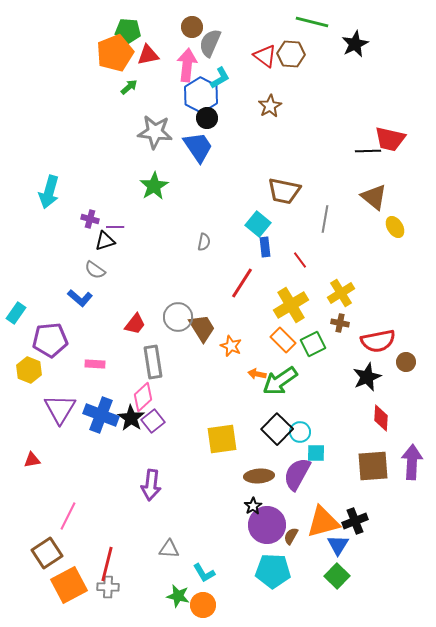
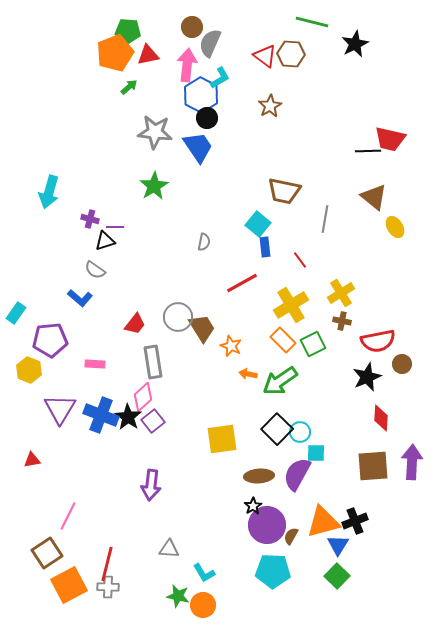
red line at (242, 283): rotated 28 degrees clockwise
brown cross at (340, 323): moved 2 px right, 2 px up
brown circle at (406, 362): moved 4 px left, 2 px down
orange arrow at (257, 374): moved 9 px left
black star at (131, 418): moved 3 px left, 1 px up
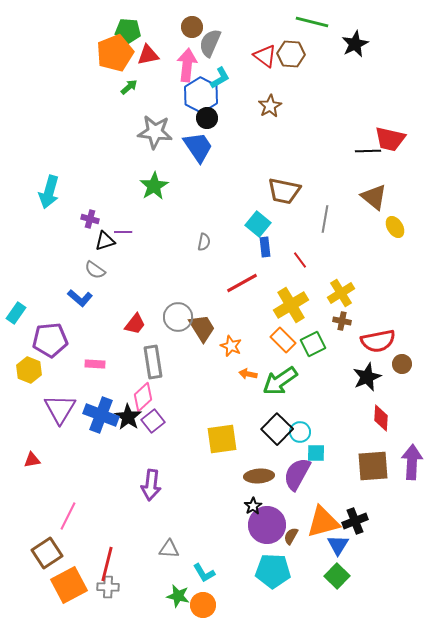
purple line at (115, 227): moved 8 px right, 5 px down
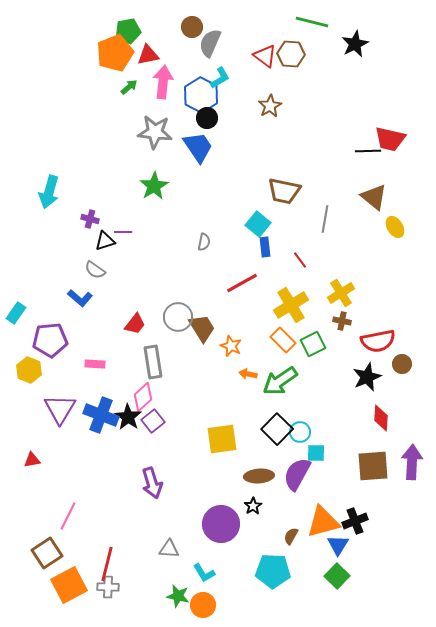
green pentagon at (128, 31): rotated 15 degrees counterclockwise
pink arrow at (187, 65): moved 24 px left, 17 px down
purple arrow at (151, 485): moved 1 px right, 2 px up; rotated 24 degrees counterclockwise
purple circle at (267, 525): moved 46 px left, 1 px up
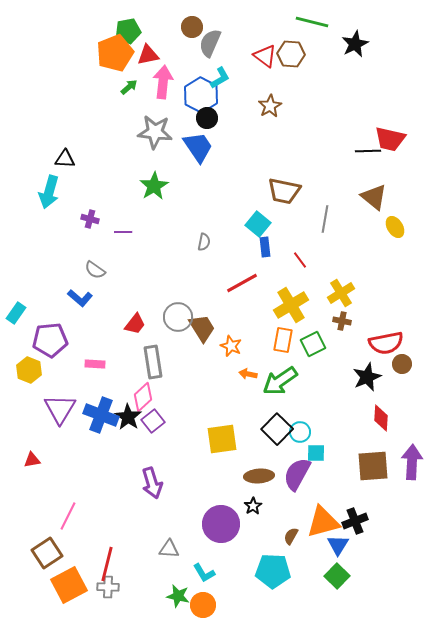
black triangle at (105, 241): moved 40 px left, 82 px up; rotated 20 degrees clockwise
orange rectangle at (283, 340): rotated 55 degrees clockwise
red semicircle at (378, 341): moved 8 px right, 2 px down
